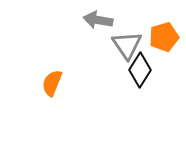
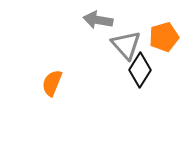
gray triangle: moved 1 px left; rotated 8 degrees counterclockwise
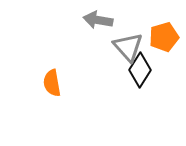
gray triangle: moved 2 px right, 2 px down
orange semicircle: rotated 32 degrees counterclockwise
